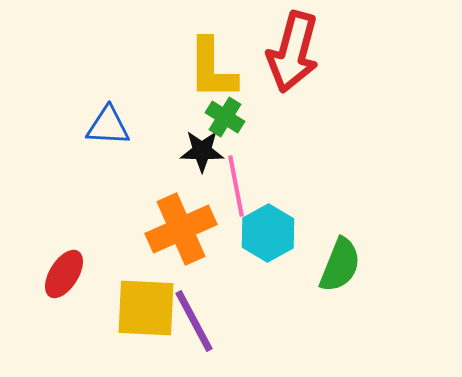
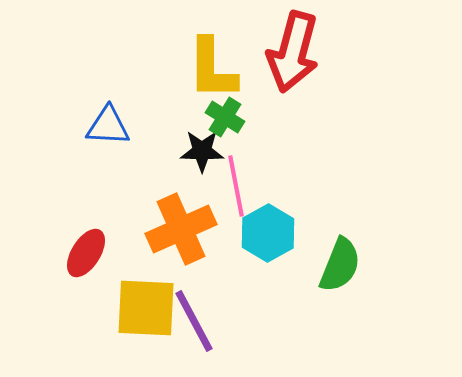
red ellipse: moved 22 px right, 21 px up
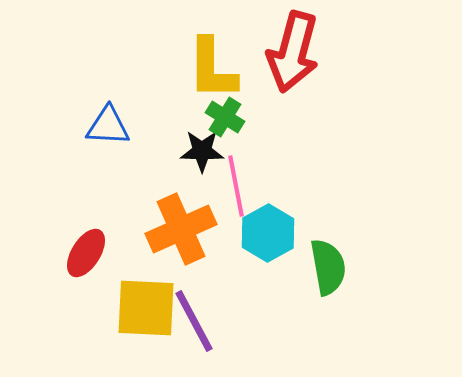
green semicircle: moved 12 px left, 2 px down; rotated 32 degrees counterclockwise
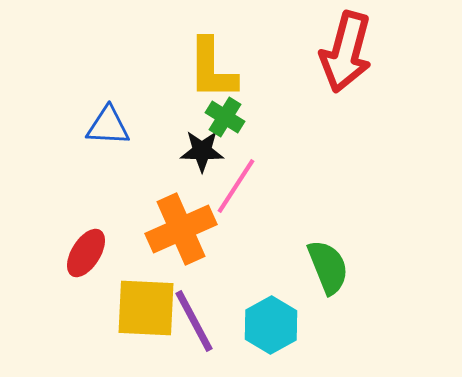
red arrow: moved 53 px right
pink line: rotated 44 degrees clockwise
cyan hexagon: moved 3 px right, 92 px down
green semicircle: rotated 12 degrees counterclockwise
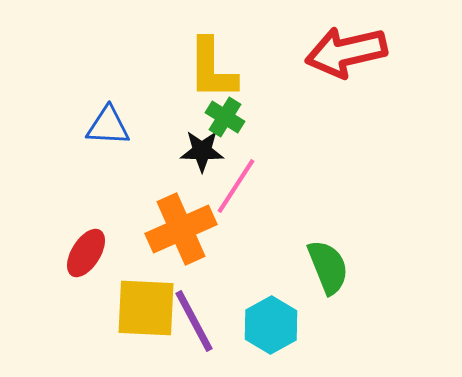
red arrow: rotated 62 degrees clockwise
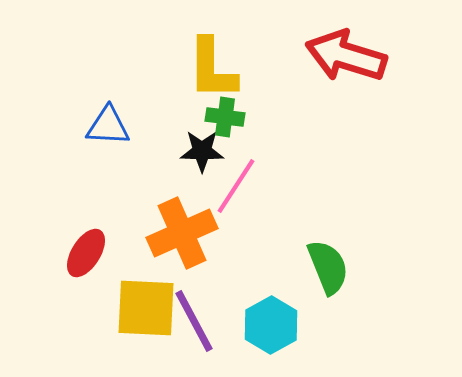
red arrow: moved 4 px down; rotated 30 degrees clockwise
green cross: rotated 24 degrees counterclockwise
orange cross: moved 1 px right, 4 px down
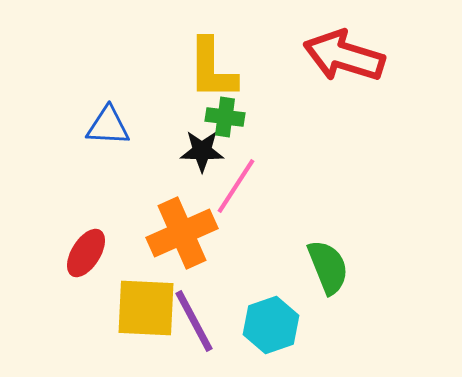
red arrow: moved 2 px left
cyan hexagon: rotated 10 degrees clockwise
